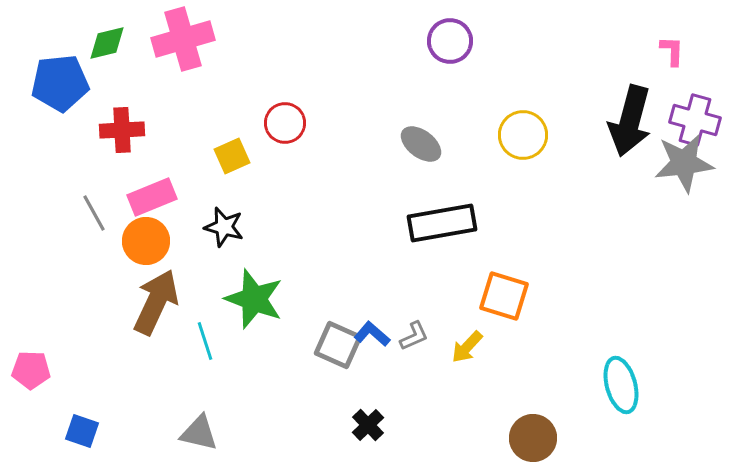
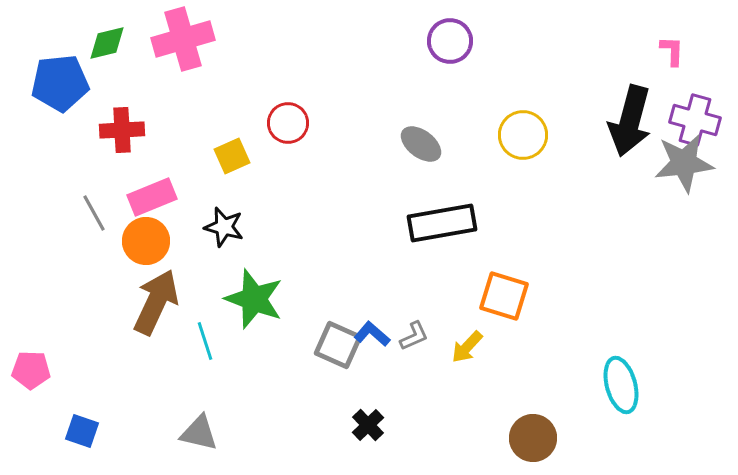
red circle: moved 3 px right
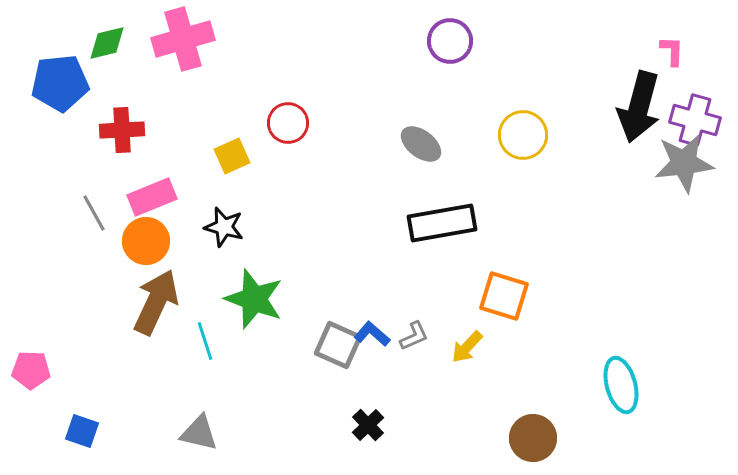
black arrow: moved 9 px right, 14 px up
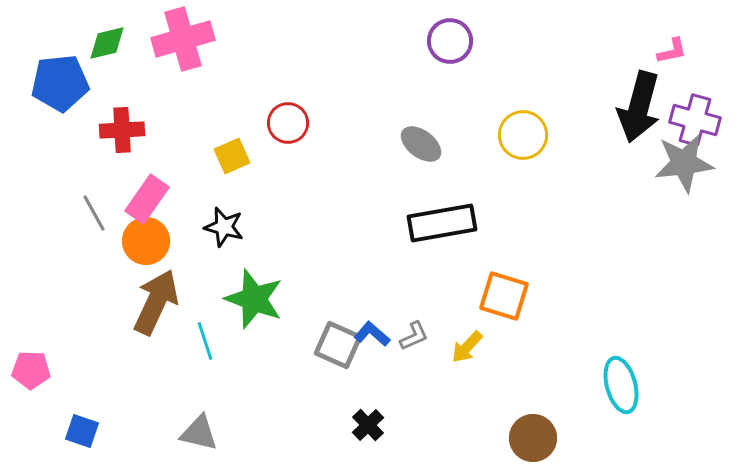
pink L-shape: rotated 76 degrees clockwise
pink rectangle: moved 5 px left, 2 px down; rotated 33 degrees counterclockwise
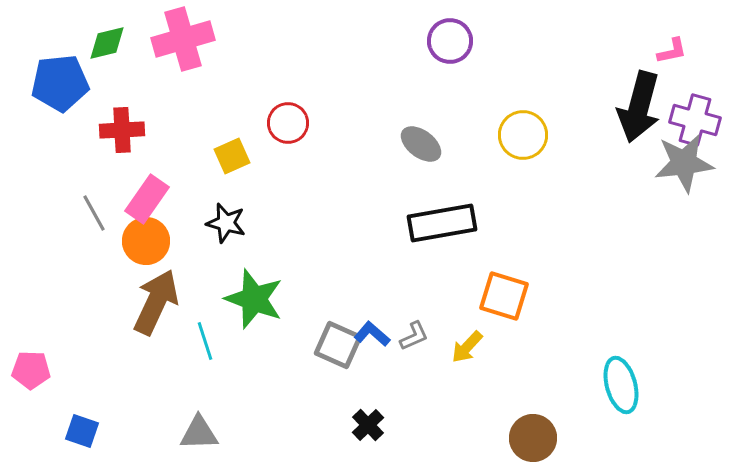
black star: moved 2 px right, 4 px up
gray triangle: rotated 15 degrees counterclockwise
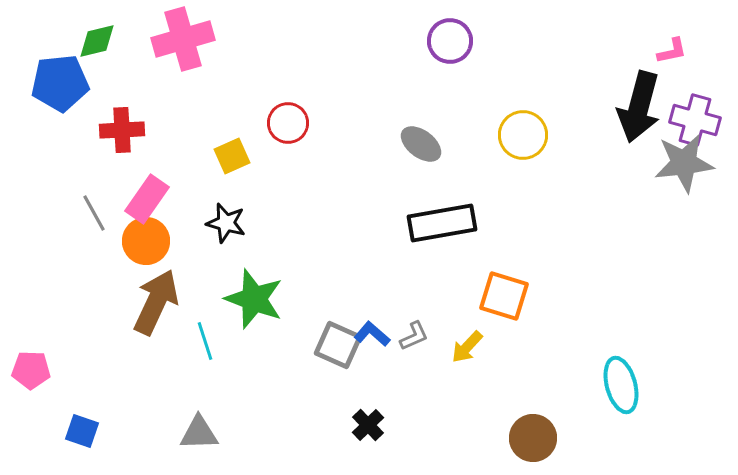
green diamond: moved 10 px left, 2 px up
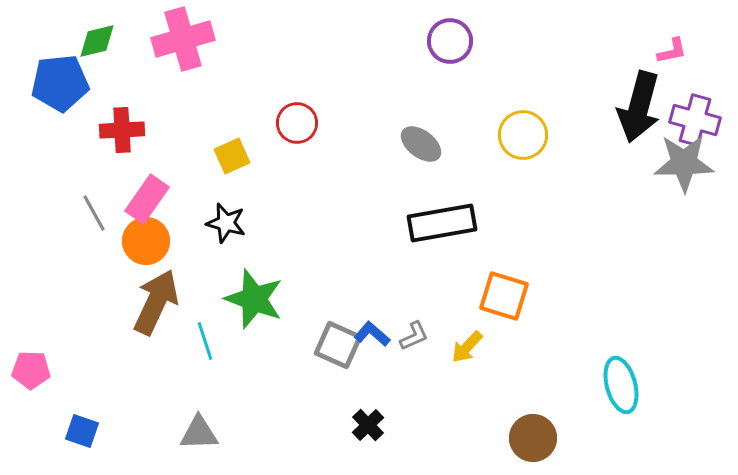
red circle: moved 9 px right
gray star: rotated 6 degrees clockwise
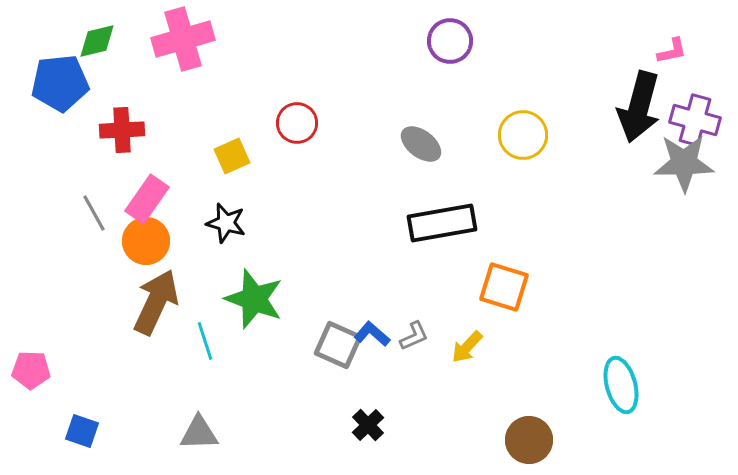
orange square: moved 9 px up
brown circle: moved 4 px left, 2 px down
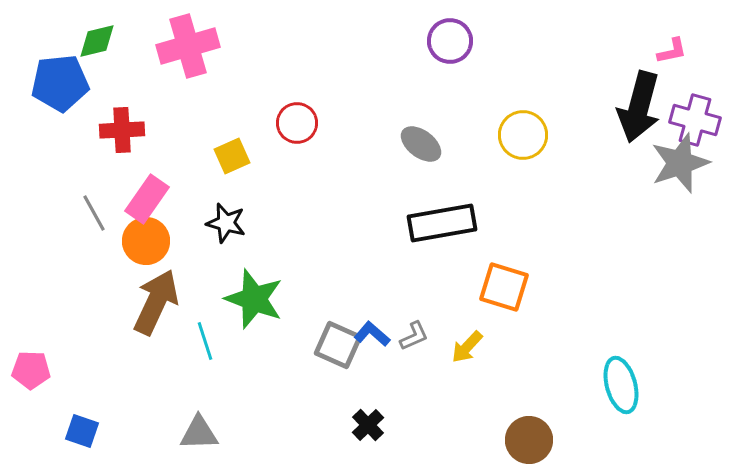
pink cross: moved 5 px right, 7 px down
gray star: moved 4 px left; rotated 18 degrees counterclockwise
